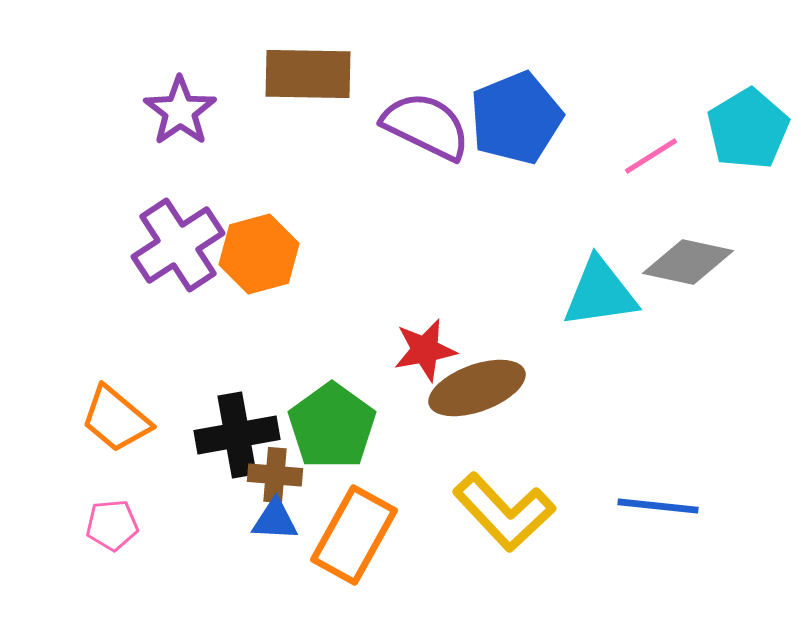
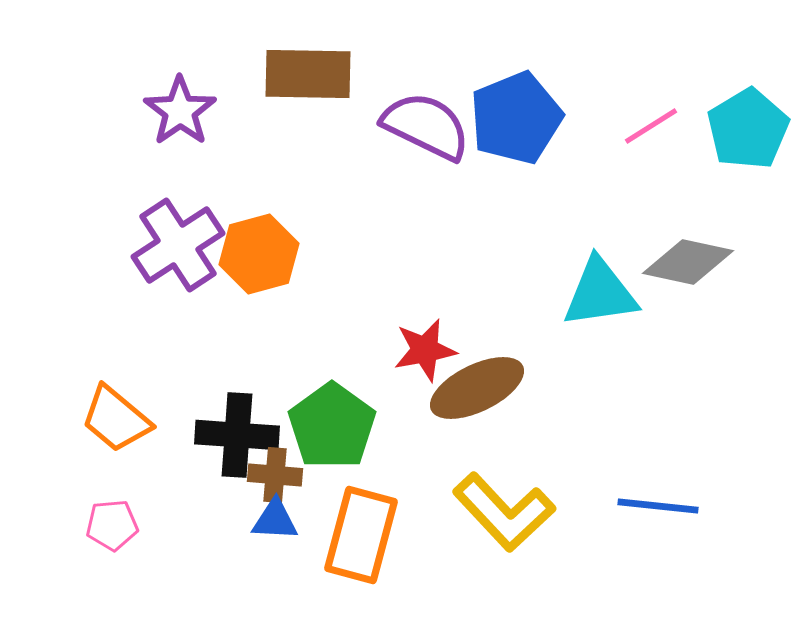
pink line: moved 30 px up
brown ellipse: rotated 6 degrees counterclockwise
black cross: rotated 14 degrees clockwise
orange rectangle: moved 7 px right; rotated 14 degrees counterclockwise
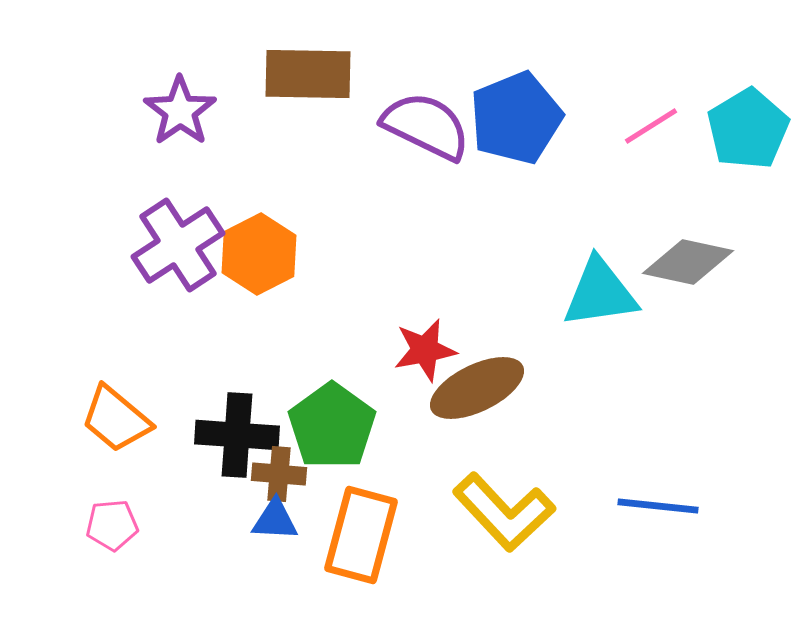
orange hexagon: rotated 12 degrees counterclockwise
brown cross: moved 4 px right, 1 px up
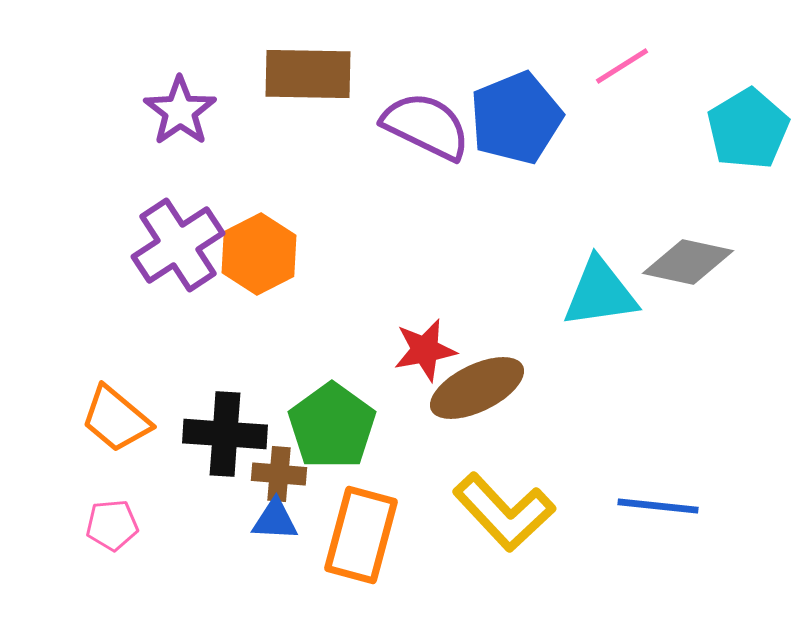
pink line: moved 29 px left, 60 px up
black cross: moved 12 px left, 1 px up
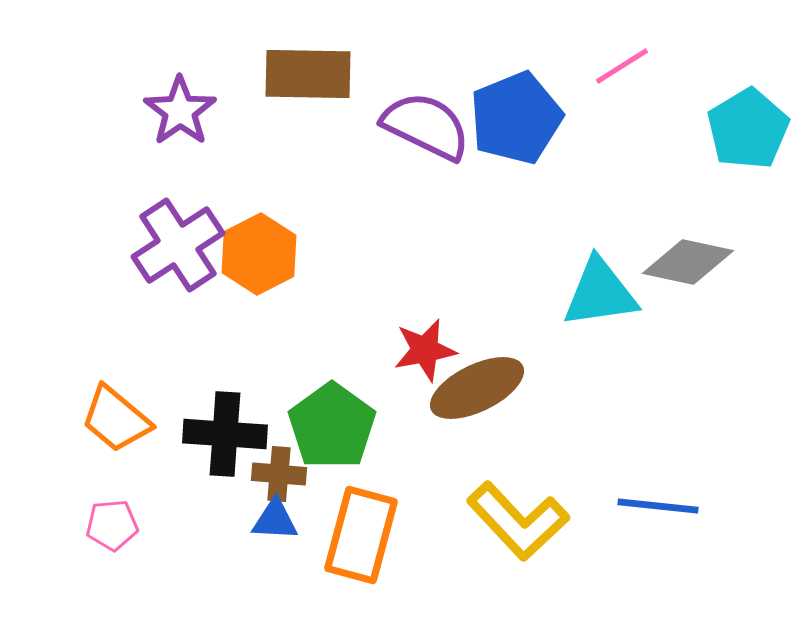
yellow L-shape: moved 14 px right, 9 px down
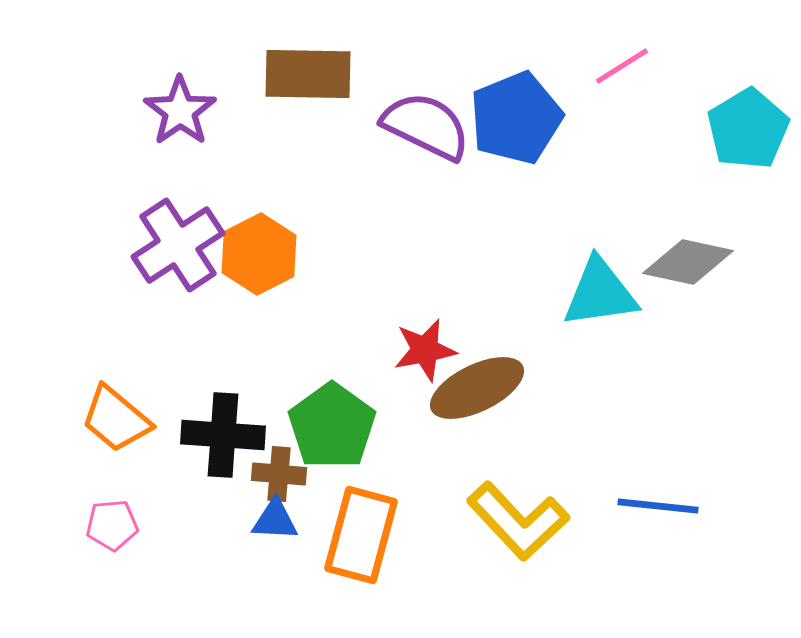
black cross: moved 2 px left, 1 px down
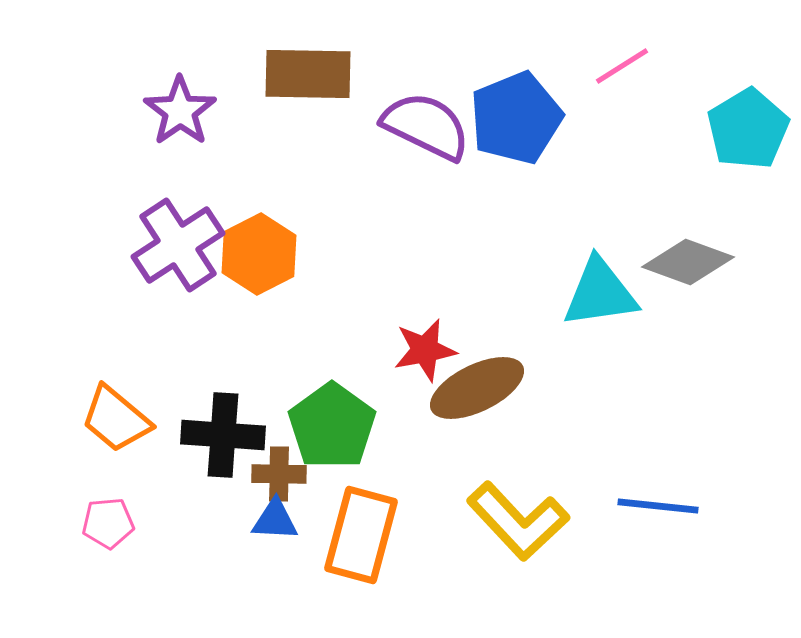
gray diamond: rotated 8 degrees clockwise
brown cross: rotated 4 degrees counterclockwise
pink pentagon: moved 4 px left, 2 px up
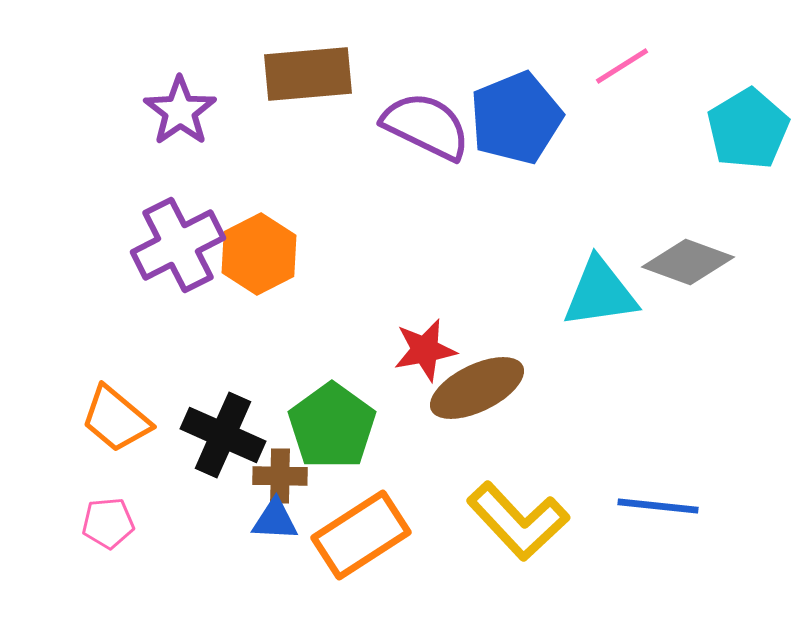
brown rectangle: rotated 6 degrees counterclockwise
purple cross: rotated 6 degrees clockwise
black cross: rotated 20 degrees clockwise
brown cross: moved 1 px right, 2 px down
orange rectangle: rotated 42 degrees clockwise
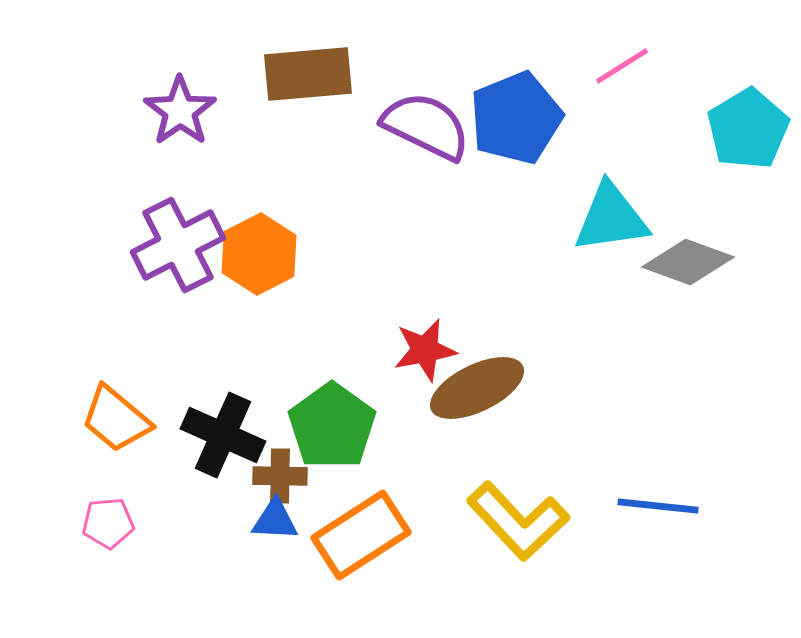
cyan triangle: moved 11 px right, 75 px up
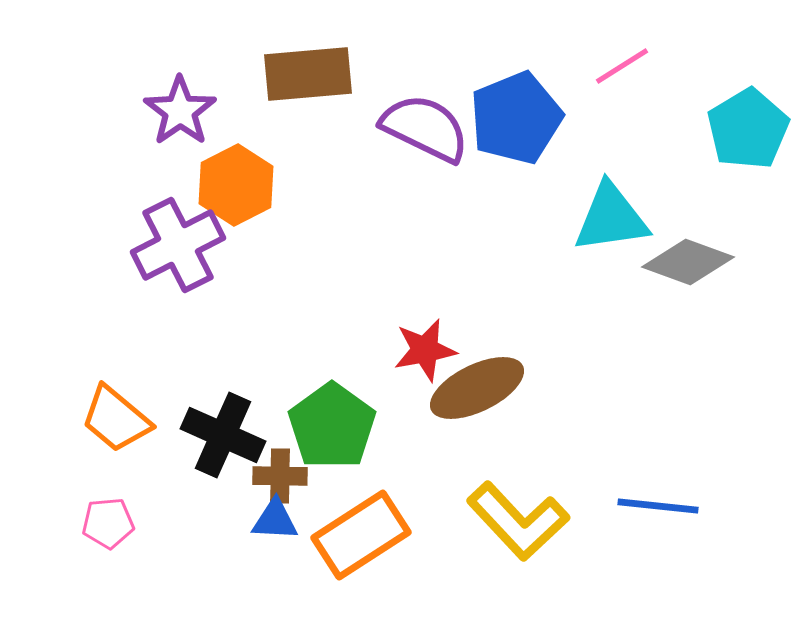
purple semicircle: moved 1 px left, 2 px down
orange hexagon: moved 23 px left, 69 px up
